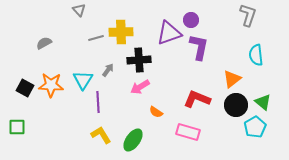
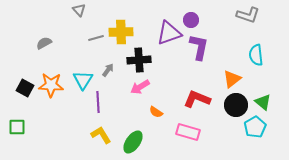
gray L-shape: rotated 90 degrees clockwise
green ellipse: moved 2 px down
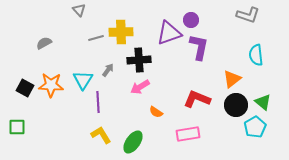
pink rectangle: moved 2 px down; rotated 25 degrees counterclockwise
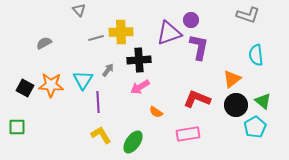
green triangle: moved 1 px up
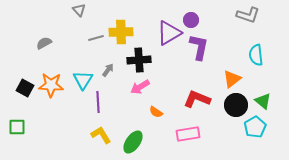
purple triangle: rotated 12 degrees counterclockwise
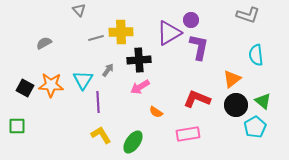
green square: moved 1 px up
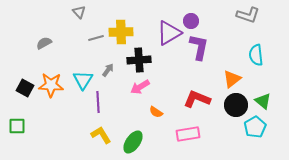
gray triangle: moved 2 px down
purple circle: moved 1 px down
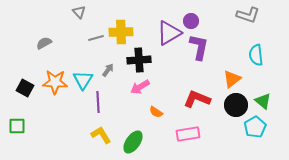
orange star: moved 4 px right, 3 px up
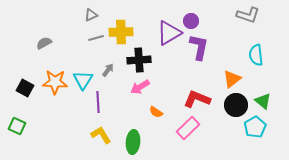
gray triangle: moved 12 px right, 3 px down; rotated 48 degrees clockwise
green square: rotated 24 degrees clockwise
pink rectangle: moved 6 px up; rotated 35 degrees counterclockwise
green ellipse: rotated 30 degrees counterclockwise
